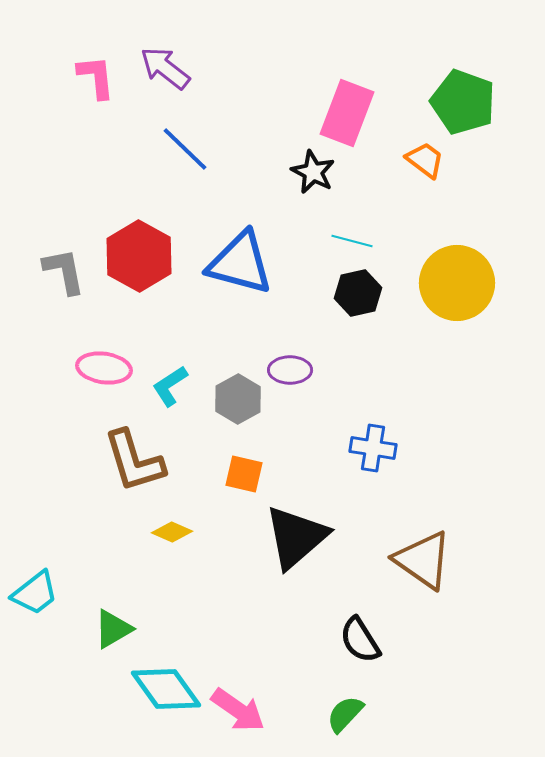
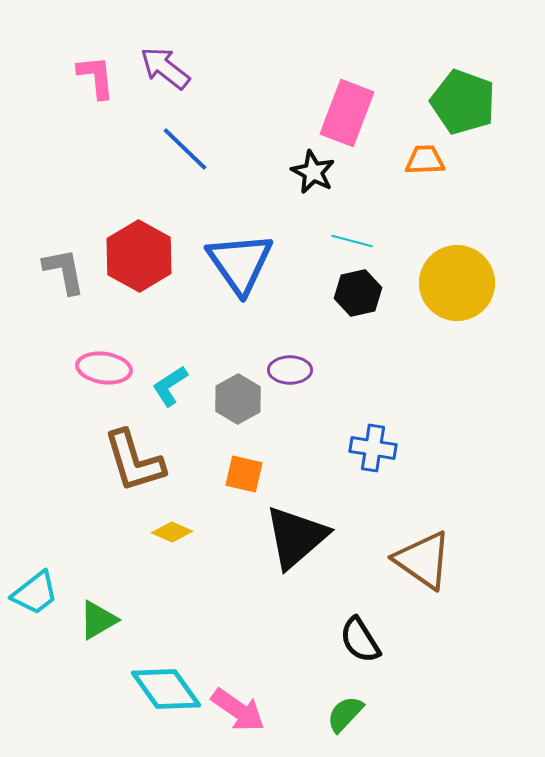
orange trapezoid: rotated 39 degrees counterclockwise
blue triangle: rotated 40 degrees clockwise
green triangle: moved 15 px left, 9 px up
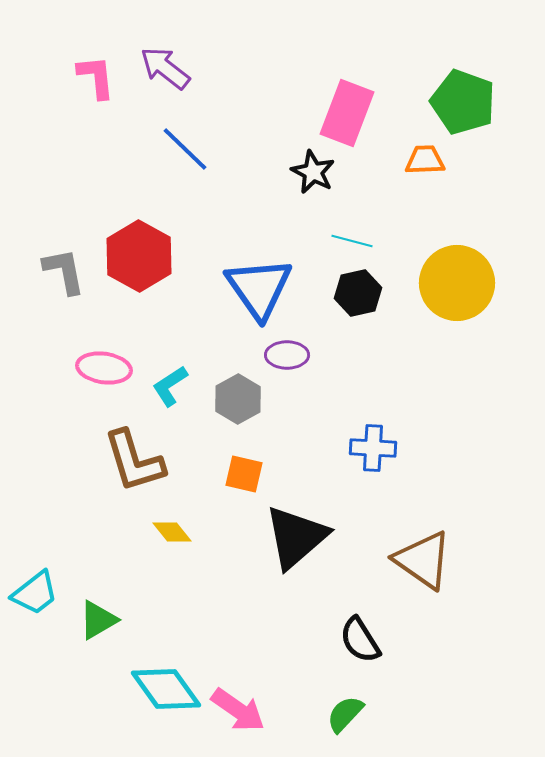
blue triangle: moved 19 px right, 25 px down
purple ellipse: moved 3 px left, 15 px up
blue cross: rotated 6 degrees counterclockwise
yellow diamond: rotated 27 degrees clockwise
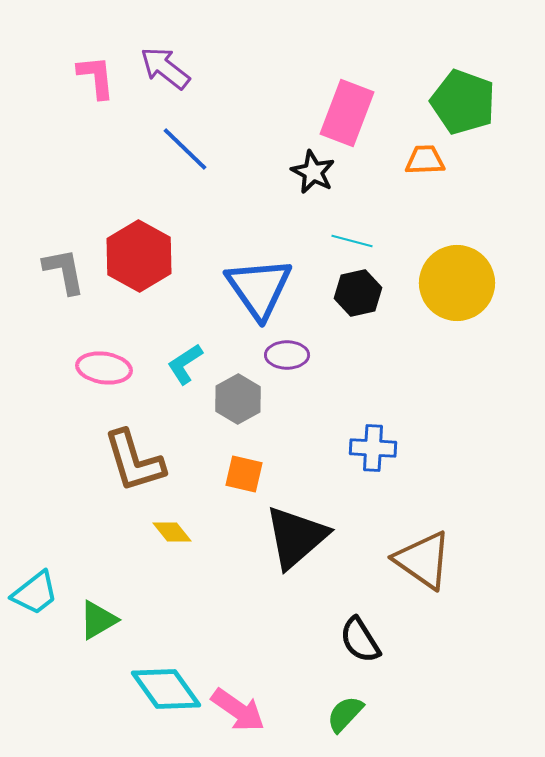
cyan L-shape: moved 15 px right, 22 px up
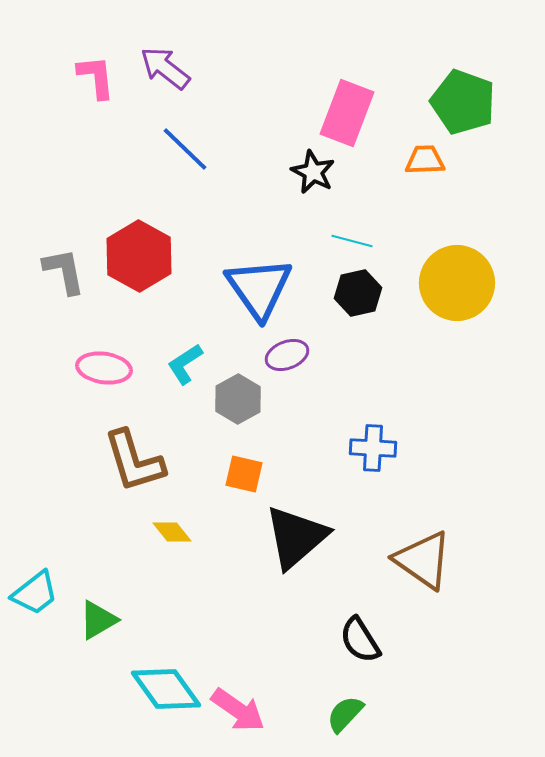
purple ellipse: rotated 21 degrees counterclockwise
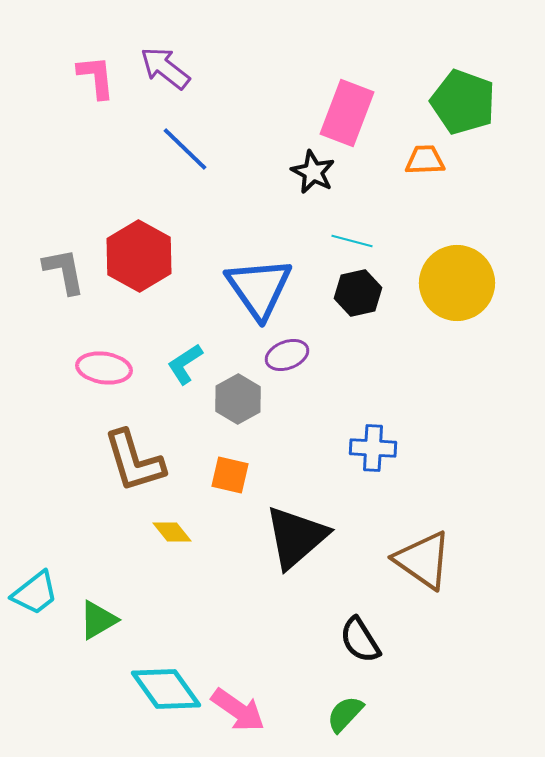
orange square: moved 14 px left, 1 px down
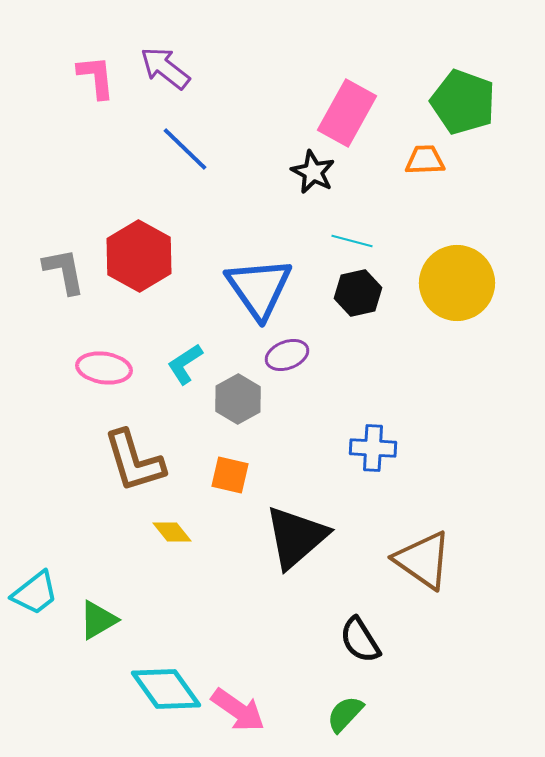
pink rectangle: rotated 8 degrees clockwise
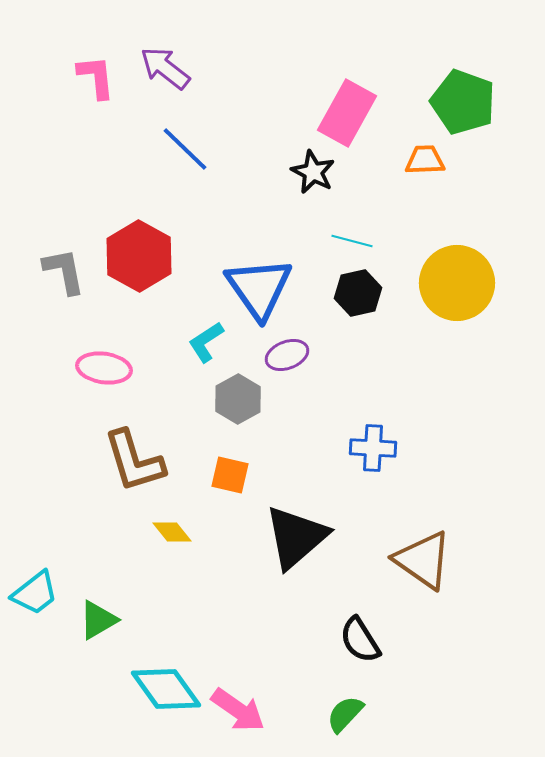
cyan L-shape: moved 21 px right, 22 px up
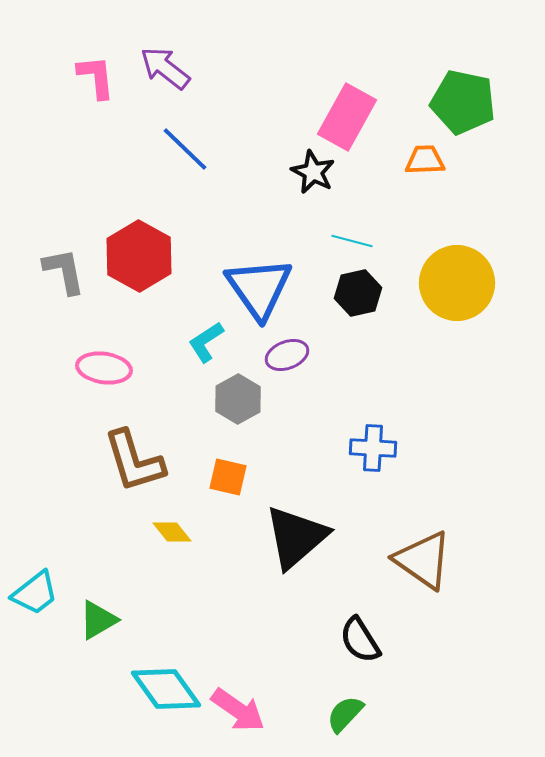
green pentagon: rotated 8 degrees counterclockwise
pink rectangle: moved 4 px down
orange square: moved 2 px left, 2 px down
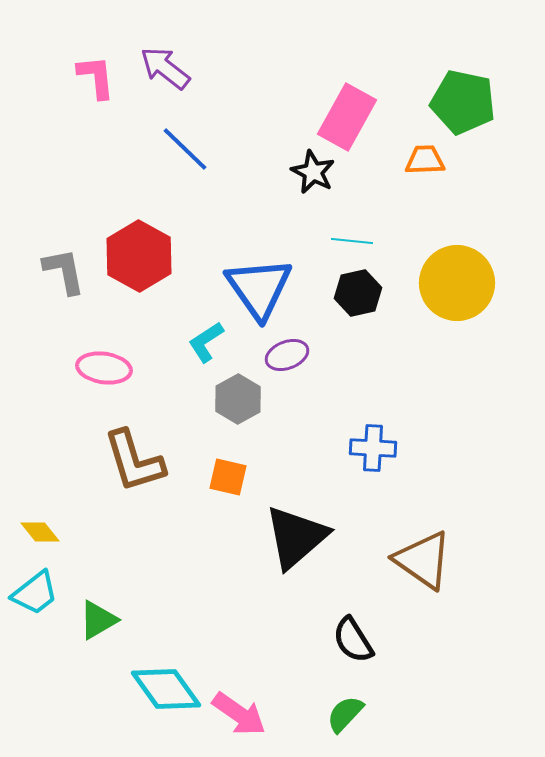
cyan line: rotated 9 degrees counterclockwise
yellow diamond: moved 132 px left
black semicircle: moved 7 px left
pink arrow: moved 1 px right, 4 px down
